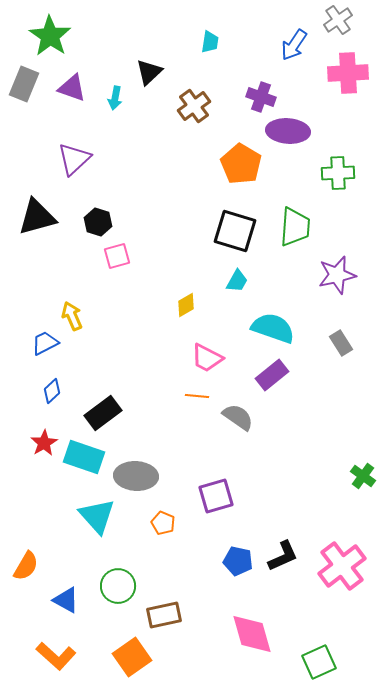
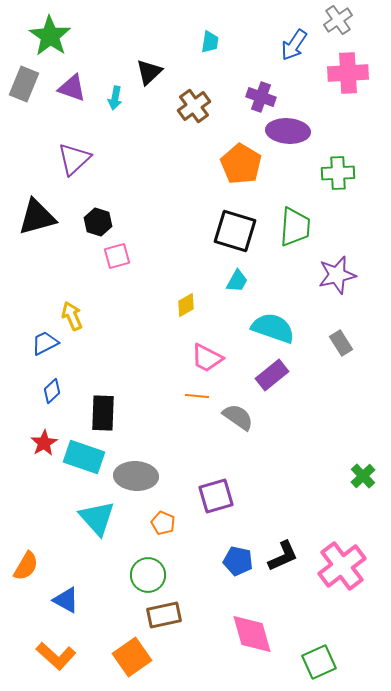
black rectangle at (103, 413): rotated 51 degrees counterclockwise
green cross at (363, 476): rotated 10 degrees clockwise
cyan triangle at (97, 516): moved 2 px down
green circle at (118, 586): moved 30 px right, 11 px up
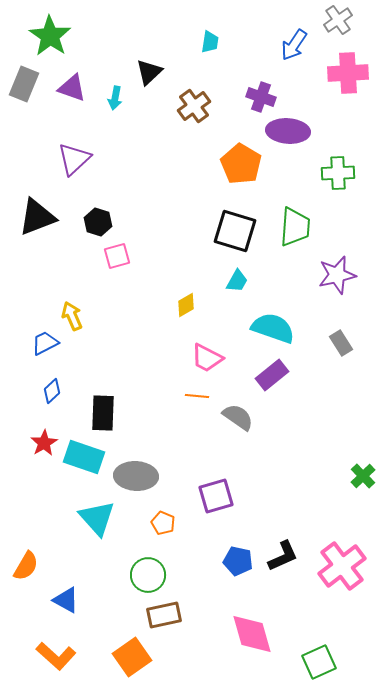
black triangle at (37, 217): rotated 6 degrees counterclockwise
